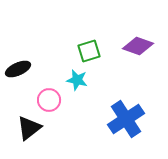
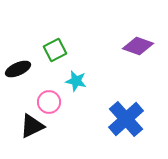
green square: moved 34 px left, 1 px up; rotated 10 degrees counterclockwise
cyan star: moved 1 px left, 1 px down
pink circle: moved 2 px down
blue cross: rotated 9 degrees counterclockwise
black triangle: moved 3 px right, 2 px up; rotated 12 degrees clockwise
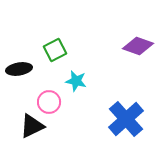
black ellipse: moved 1 px right; rotated 15 degrees clockwise
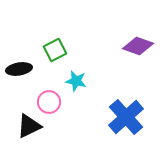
blue cross: moved 2 px up
black triangle: moved 3 px left
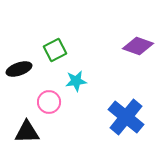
black ellipse: rotated 10 degrees counterclockwise
cyan star: rotated 20 degrees counterclockwise
blue cross: rotated 9 degrees counterclockwise
black triangle: moved 2 px left, 6 px down; rotated 24 degrees clockwise
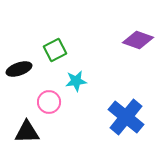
purple diamond: moved 6 px up
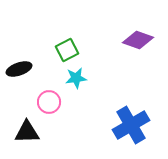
green square: moved 12 px right
cyan star: moved 3 px up
blue cross: moved 5 px right, 8 px down; rotated 21 degrees clockwise
